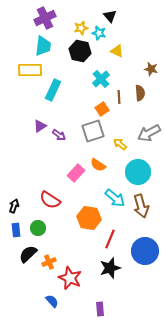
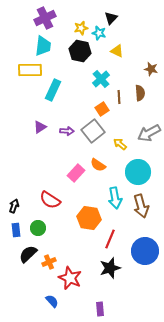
black triangle: moved 1 px right, 2 px down; rotated 24 degrees clockwise
purple triangle: moved 1 px down
gray square: rotated 20 degrees counterclockwise
purple arrow: moved 8 px right, 4 px up; rotated 32 degrees counterclockwise
cyan arrow: rotated 40 degrees clockwise
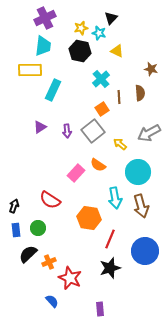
purple arrow: rotated 80 degrees clockwise
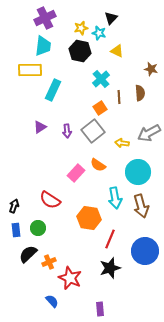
orange square: moved 2 px left, 1 px up
yellow arrow: moved 2 px right, 1 px up; rotated 32 degrees counterclockwise
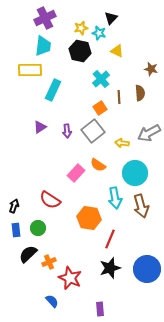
cyan circle: moved 3 px left, 1 px down
blue circle: moved 2 px right, 18 px down
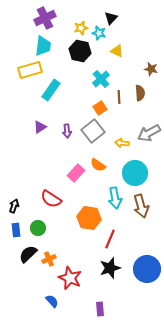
yellow rectangle: rotated 15 degrees counterclockwise
cyan rectangle: moved 2 px left; rotated 10 degrees clockwise
red semicircle: moved 1 px right, 1 px up
orange cross: moved 3 px up
